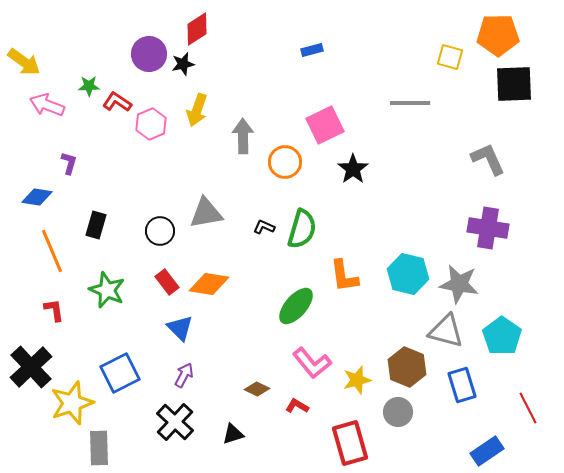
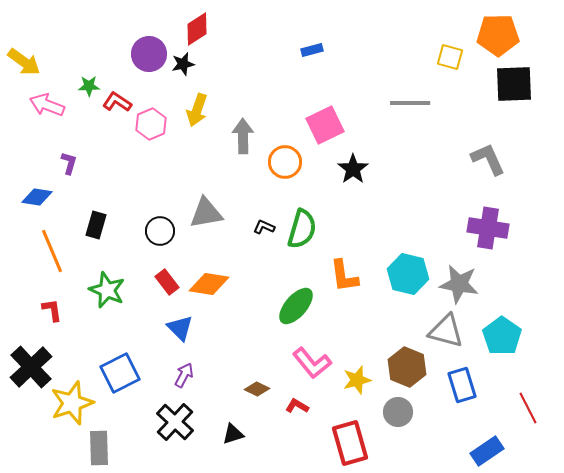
red L-shape at (54, 310): moved 2 px left
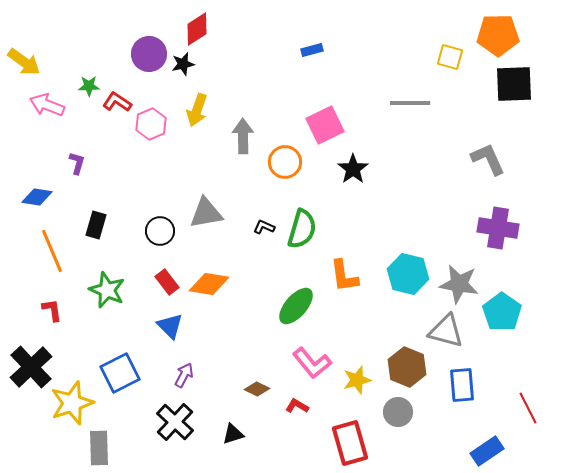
purple L-shape at (69, 163): moved 8 px right
purple cross at (488, 228): moved 10 px right
blue triangle at (180, 328): moved 10 px left, 2 px up
cyan pentagon at (502, 336): moved 24 px up
blue rectangle at (462, 385): rotated 12 degrees clockwise
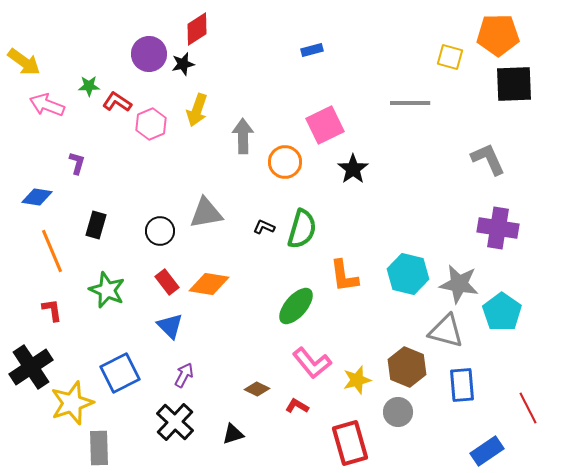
black cross at (31, 367): rotated 9 degrees clockwise
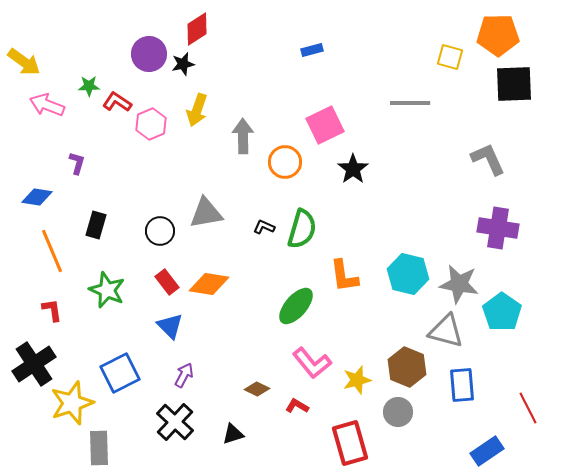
black cross at (31, 367): moved 3 px right, 3 px up
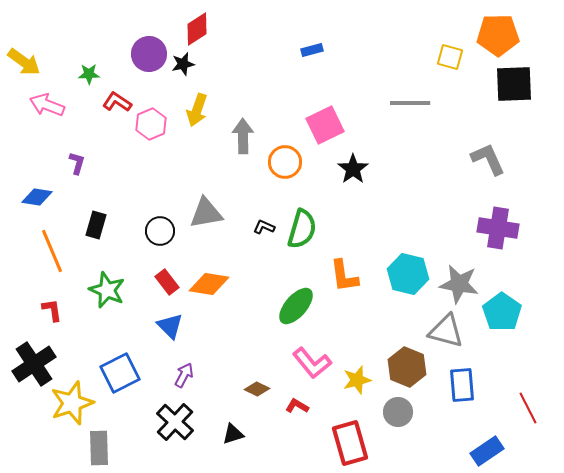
green star at (89, 86): moved 12 px up
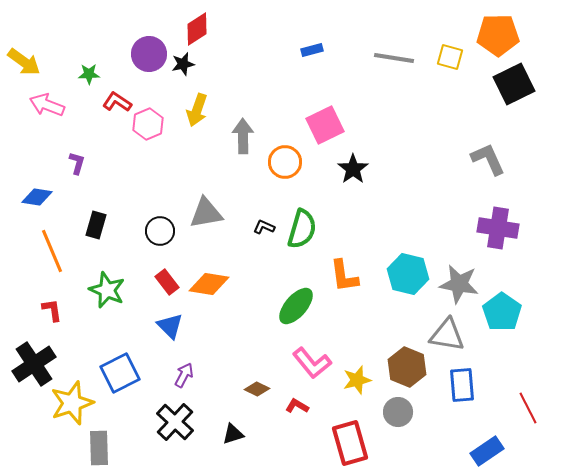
black square at (514, 84): rotated 24 degrees counterclockwise
gray line at (410, 103): moved 16 px left, 45 px up; rotated 9 degrees clockwise
pink hexagon at (151, 124): moved 3 px left
gray triangle at (446, 331): moved 1 px right, 4 px down; rotated 6 degrees counterclockwise
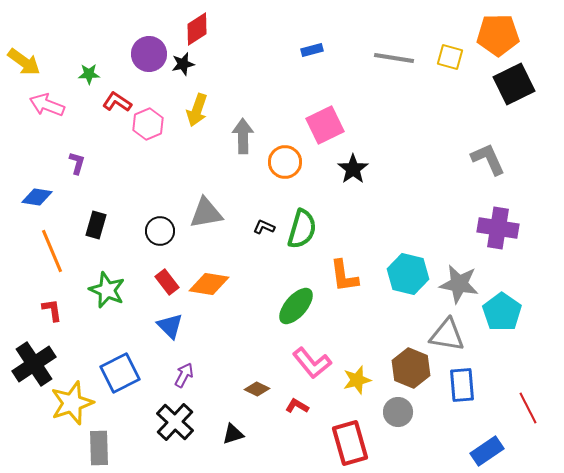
brown hexagon at (407, 367): moved 4 px right, 1 px down
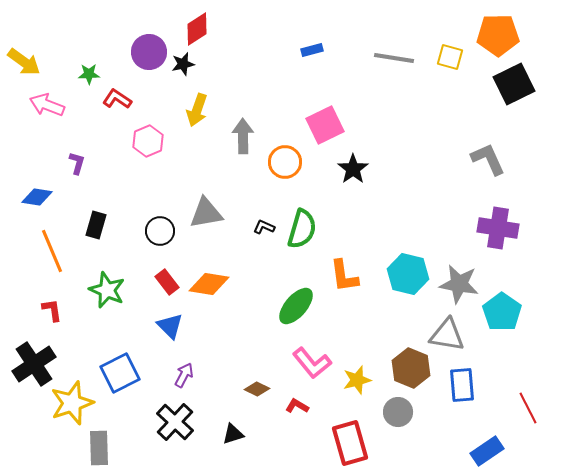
purple circle at (149, 54): moved 2 px up
red L-shape at (117, 102): moved 3 px up
pink hexagon at (148, 124): moved 17 px down
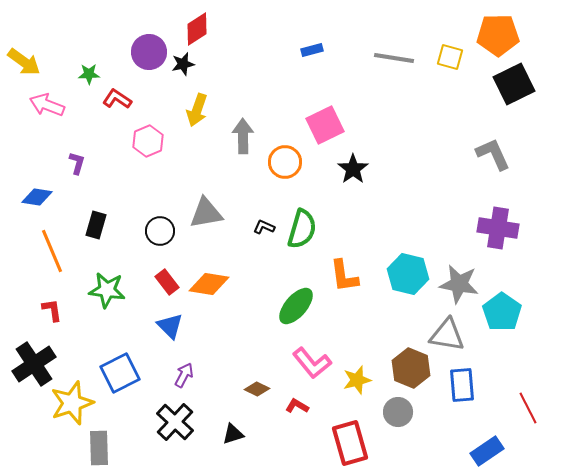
gray L-shape at (488, 159): moved 5 px right, 5 px up
green star at (107, 290): rotated 15 degrees counterclockwise
